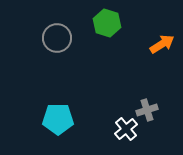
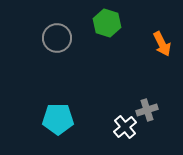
orange arrow: rotated 95 degrees clockwise
white cross: moved 1 px left, 2 px up
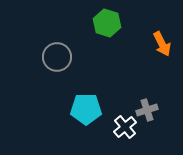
gray circle: moved 19 px down
cyan pentagon: moved 28 px right, 10 px up
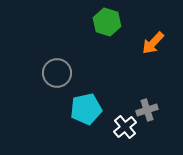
green hexagon: moved 1 px up
orange arrow: moved 9 px left, 1 px up; rotated 70 degrees clockwise
gray circle: moved 16 px down
cyan pentagon: rotated 12 degrees counterclockwise
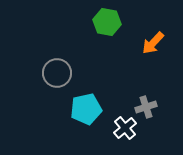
green hexagon: rotated 8 degrees counterclockwise
gray cross: moved 1 px left, 3 px up
white cross: moved 1 px down
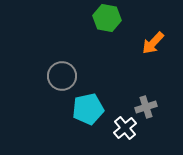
green hexagon: moved 4 px up
gray circle: moved 5 px right, 3 px down
cyan pentagon: moved 2 px right
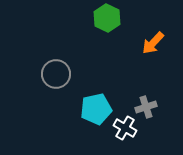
green hexagon: rotated 16 degrees clockwise
gray circle: moved 6 px left, 2 px up
cyan pentagon: moved 8 px right
white cross: rotated 20 degrees counterclockwise
